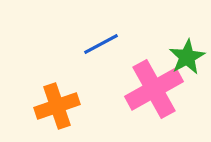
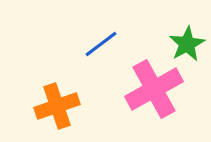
blue line: rotated 9 degrees counterclockwise
green star: moved 13 px up
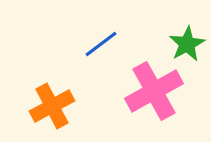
pink cross: moved 2 px down
orange cross: moved 5 px left; rotated 9 degrees counterclockwise
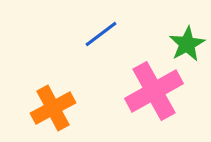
blue line: moved 10 px up
orange cross: moved 1 px right, 2 px down
